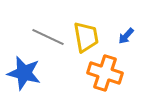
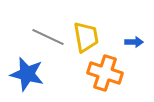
blue arrow: moved 8 px right, 6 px down; rotated 132 degrees counterclockwise
blue star: moved 3 px right, 1 px down
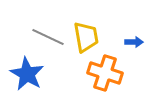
blue star: rotated 16 degrees clockwise
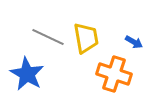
yellow trapezoid: moved 1 px down
blue arrow: rotated 30 degrees clockwise
orange cross: moved 9 px right, 1 px down
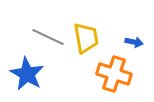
blue arrow: rotated 18 degrees counterclockwise
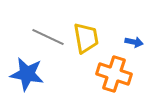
blue star: rotated 20 degrees counterclockwise
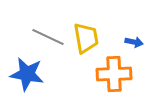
orange cross: rotated 20 degrees counterclockwise
